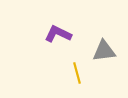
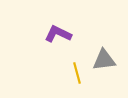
gray triangle: moved 9 px down
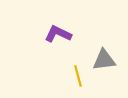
yellow line: moved 1 px right, 3 px down
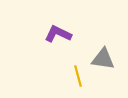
gray triangle: moved 1 px left, 1 px up; rotated 15 degrees clockwise
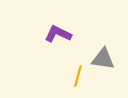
yellow line: rotated 30 degrees clockwise
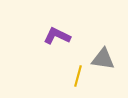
purple L-shape: moved 1 px left, 2 px down
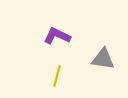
yellow line: moved 21 px left
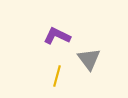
gray triangle: moved 14 px left; rotated 45 degrees clockwise
